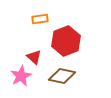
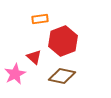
red hexagon: moved 3 px left
pink star: moved 6 px left, 2 px up
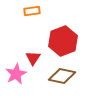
orange rectangle: moved 8 px left, 8 px up
red triangle: moved 1 px left, 1 px down; rotated 21 degrees clockwise
pink star: moved 1 px right
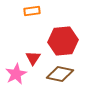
red hexagon: rotated 16 degrees clockwise
brown diamond: moved 2 px left, 2 px up
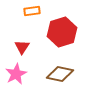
red hexagon: moved 1 px left, 9 px up; rotated 12 degrees counterclockwise
red triangle: moved 11 px left, 11 px up
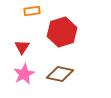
pink star: moved 8 px right
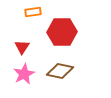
orange rectangle: moved 1 px right, 1 px down
red hexagon: rotated 16 degrees clockwise
brown diamond: moved 3 px up
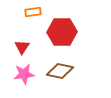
pink star: rotated 20 degrees clockwise
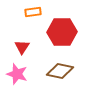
pink star: moved 7 px left; rotated 25 degrees clockwise
